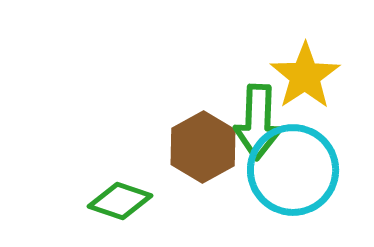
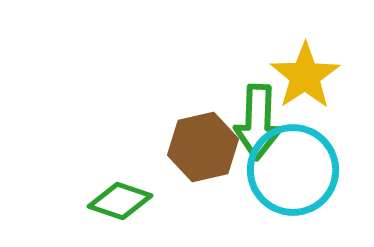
brown hexagon: rotated 16 degrees clockwise
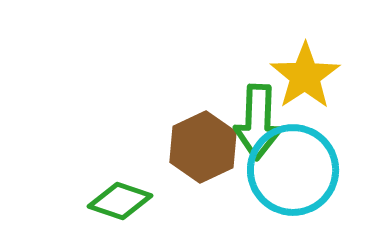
brown hexagon: rotated 12 degrees counterclockwise
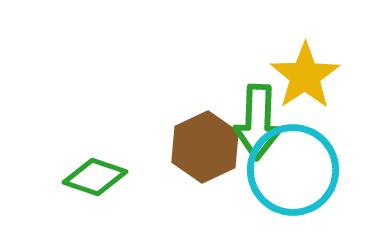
brown hexagon: moved 2 px right
green diamond: moved 25 px left, 24 px up
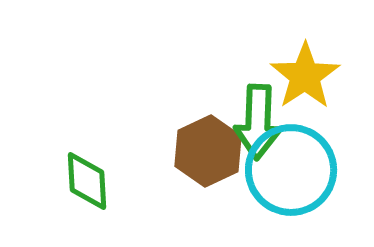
brown hexagon: moved 3 px right, 4 px down
cyan circle: moved 2 px left
green diamond: moved 8 px left, 4 px down; rotated 68 degrees clockwise
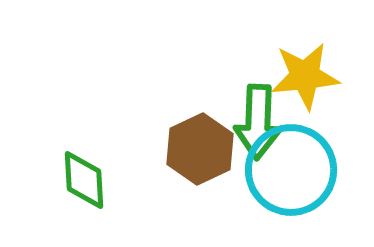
yellow star: rotated 28 degrees clockwise
brown hexagon: moved 8 px left, 2 px up
green diamond: moved 3 px left, 1 px up
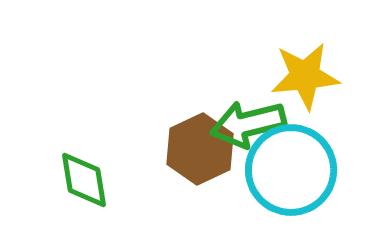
green arrow: moved 10 px left, 2 px down; rotated 74 degrees clockwise
green diamond: rotated 6 degrees counterclockwise
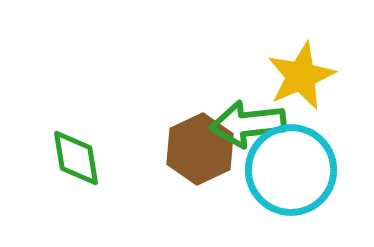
yellow star: moved 4 px left; rotated 18 degrees counterclockwise
green arrow: rotated 8 degrees clockwise
green diamond: moved 8 px left, 22 px up
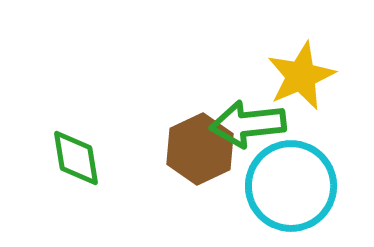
cyan circle: moved 16 px down
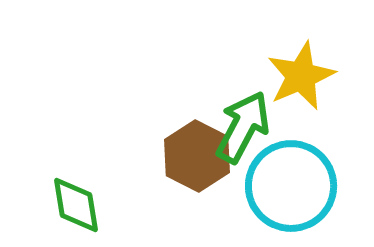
green arrow: moved 5 px left, 3 px down; rotated 124 degrees clockwise
brown hexagon: moved 3 px left, 7 px down; rotated 8 degrees counterclockwise
green diamond: moved 47 px down
